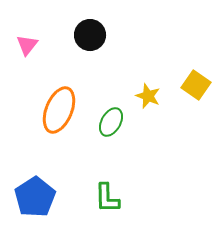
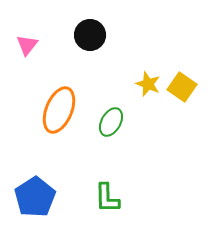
yellow square: moved 14 px left, 2 px down
yellow star: moved 12 px up
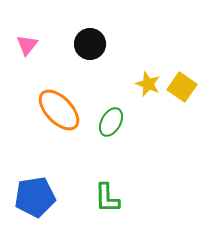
black circle: moved 9 px down
orange ellipse: rotated 66 degrees counterclockwise
blue pentagon: rotated 24 degrees clockwise
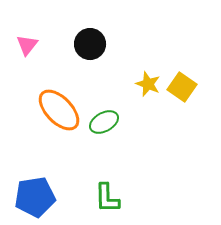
green ellipse: moved 7 px left; rotated 32 degrees clockwise
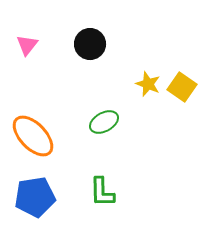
orange ellipse: moved 26 px left, 26 px down
green L-shape: moved 5 px left, 6 px up
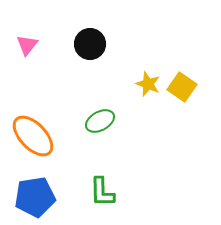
green ellipse: moved 4 px left, 1 px up
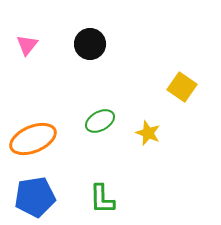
yellow star: moved 49 px down
orange ellipse: moved 3 px down; rotated 69 degrees counterclockwise
green L-shape: moved 7 px down
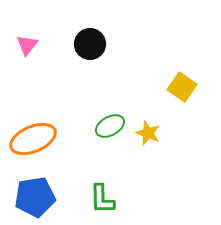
green ellipse: moved 10 px right, 5 px down
